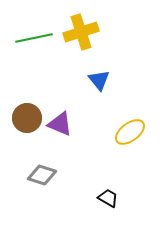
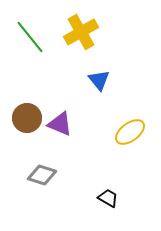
yellow cross: rotated 12 degrees counterclockwise
green line: moved 4 px left, 1 px up; rotated 63 degrees clockwise
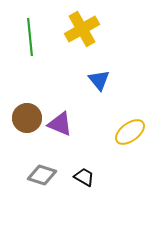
yellow cross: moved 1 px right, 3 px up
green line: rotated 33 degrees clockwise
black trapezoid: moved 24 px left, 21 px up
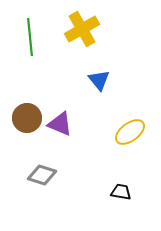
black trapezoid: moved 37 px right, 15 px down; rotated 20 degrees counterclockwise
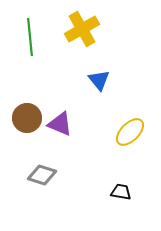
yellow ellipse: rotated 8 degrees counterclockwise
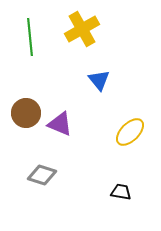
brown circle: moved 1 px left, 5 px up
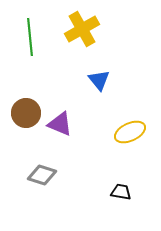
yellow ellipse: rotated 20 degrees clockwise
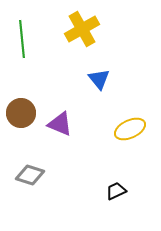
green line: moved 8 px left, 2 px down
blue triangle: moved 1 px up
brown circle: moved 5 px left
yellow ellipse: moved 3 px up
gray diamond: moved 12 px left
black trapezoid: moved 5 px left, 1 px up; rotated 35 degrees counterclockwise
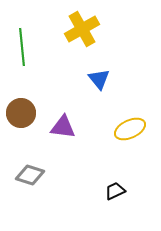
green line: moved 8 px down
purple triangle: moved 3 px right, 3 px down; rotated 16 degrees counterclockwise
black trapezoid: moved 1 px left
